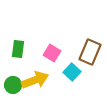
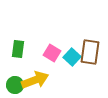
brown rectangle: rotated 15 degrees counterclockwise
cyan square: moved 15 px up
green circle: moved 2 px right
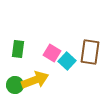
cyan square: moved 5 px left, 4 px down
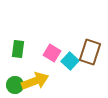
brown rectangle: rotated 10 degrees clockwise
cyan square: moved 3 px right
yellow arrow: moved 1 px down
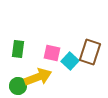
pink square: rotated 18 degrees counterclockwise
yellow arrow: moved 3 px right, 4 px up
green circle: moved 3 px right, 1 px down
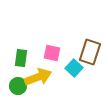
green rectangle: moved 3 px right, 9 px down
cyan square: moved 4 px right, 7 px down
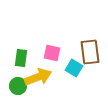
brown rectangle: rotated 25 degrees counterclockwise
cyan square: rotated 12 degrees counterclockwise
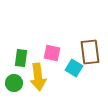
yellow arrow: rotated 104 degrees clockwise
green circle: moved 4 px left, 3 px up
